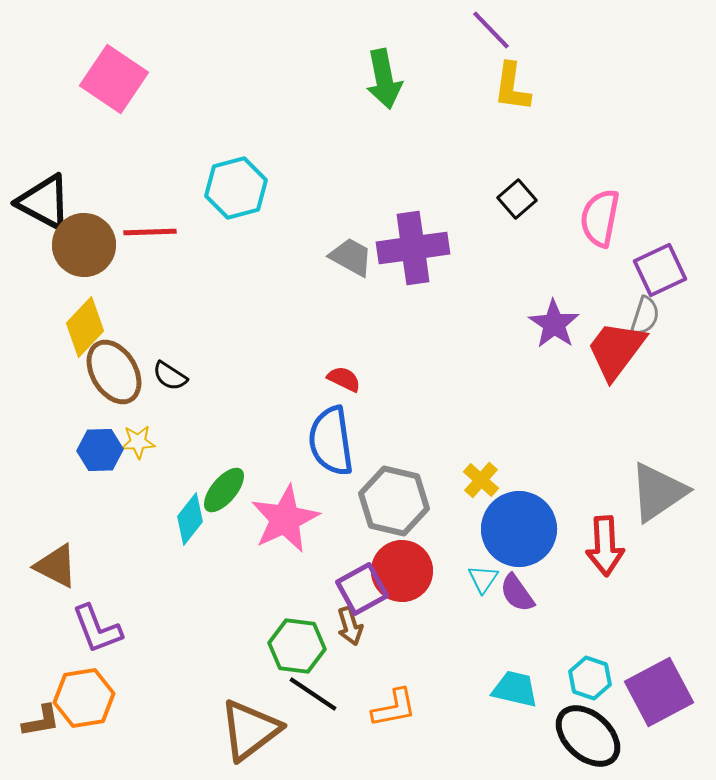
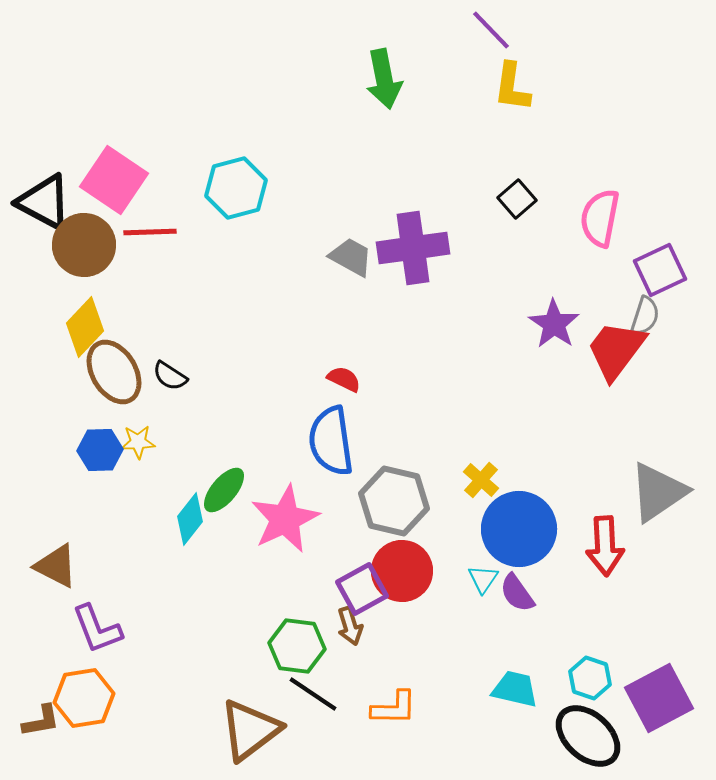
pink square at (114, 79): moved 101 px down
purple square at (659, 692): moved 6 px down
orange L-shape at (394, 708): rotated 12 degrees clockwise
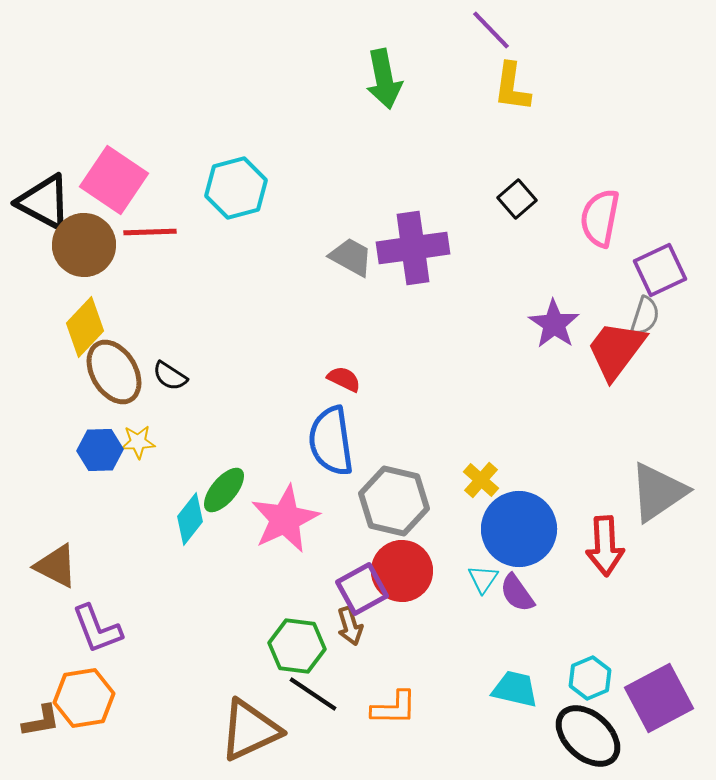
cyan hexagon at (590, 678): rotated 18 degrees clockwise
brown triangle at (250, 730): rotated 12 degrees clockwise
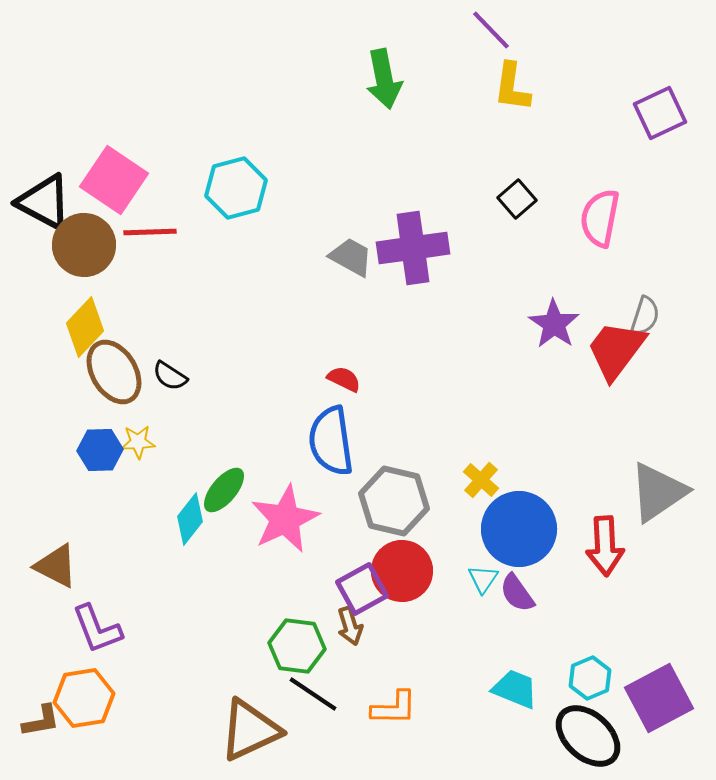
purple square at (660, 270): moved 157 px up
cyan trapezoid at (515, 689): rotated 9 degrees clockwise
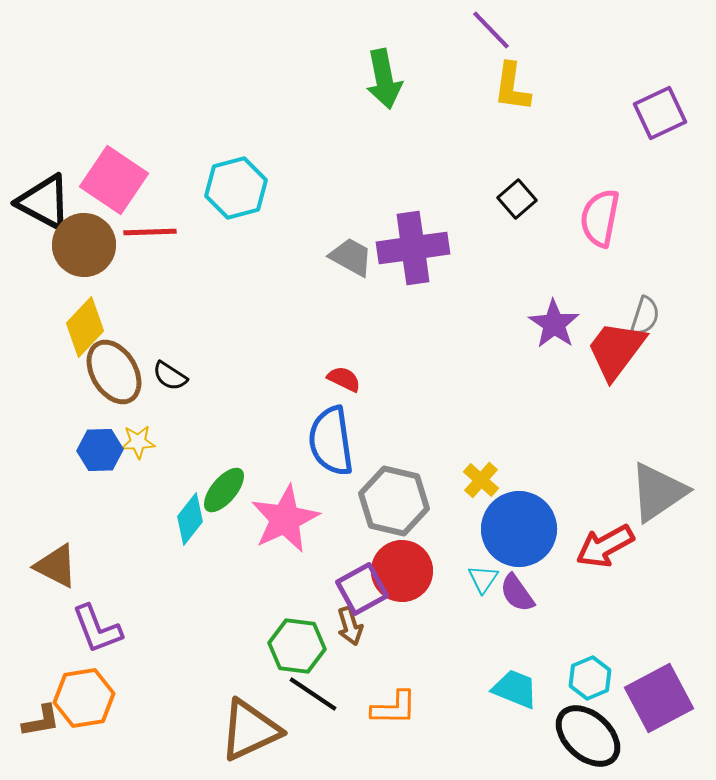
red arrow at (605, 546): rotated 64 degrees clockwise
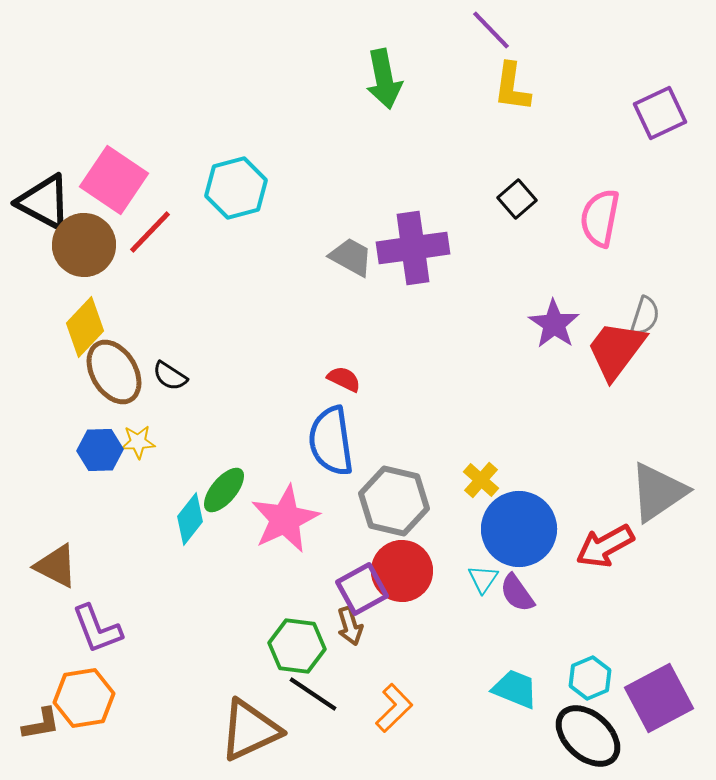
red line at (150, 232): rotated 44 degrees counterclockwise
orange L-shape at (394, 708): rotated 45 degrees counterclockwise
brown L-shape at (41, 721): moved 3 px down
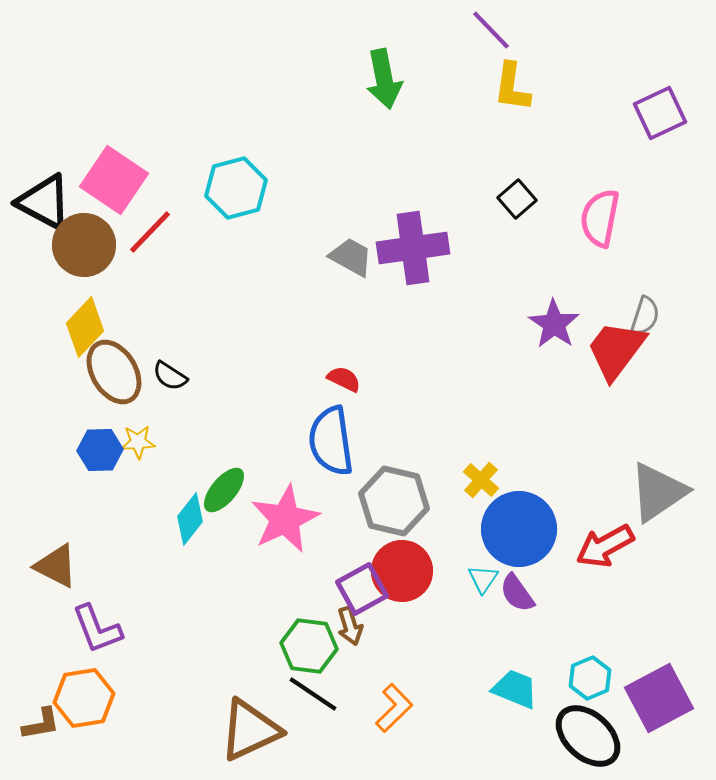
green hexagon at (297, 646): moved 12 px right
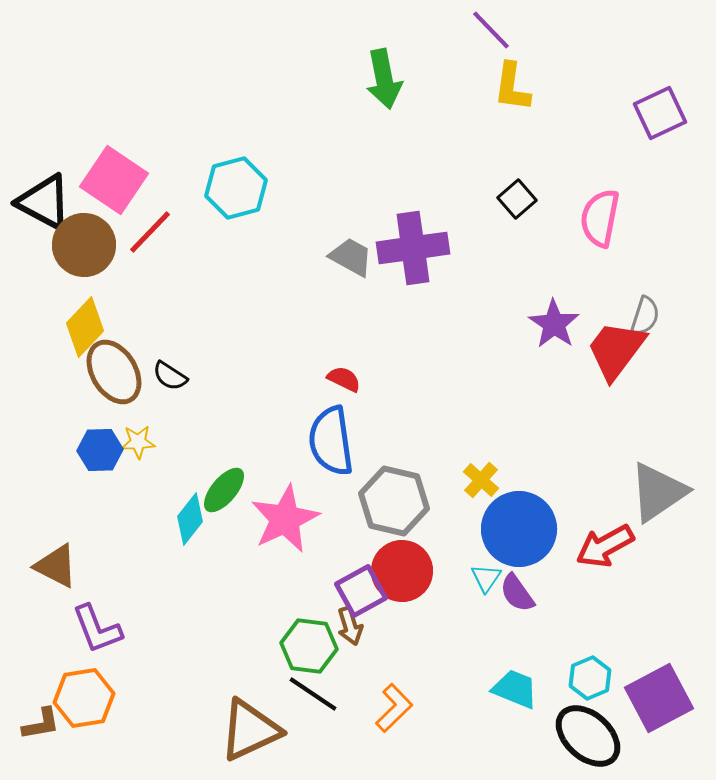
cyan triangle at (483, 579): moved 3 px right, 1 px up
purple square at (362, 589): moved 1 px left, 2 px down
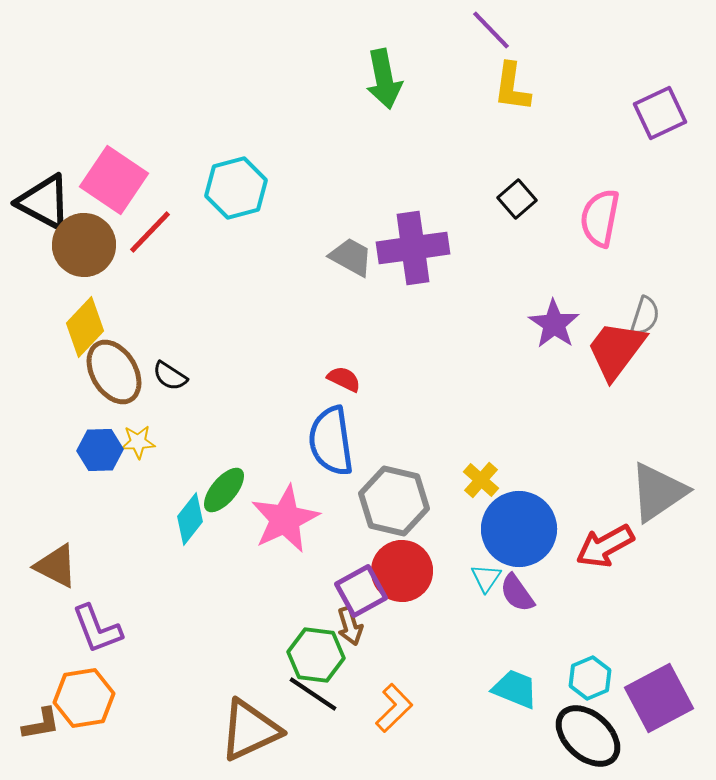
green hexagon at (309, 646): moved 7 px right, 9 px down
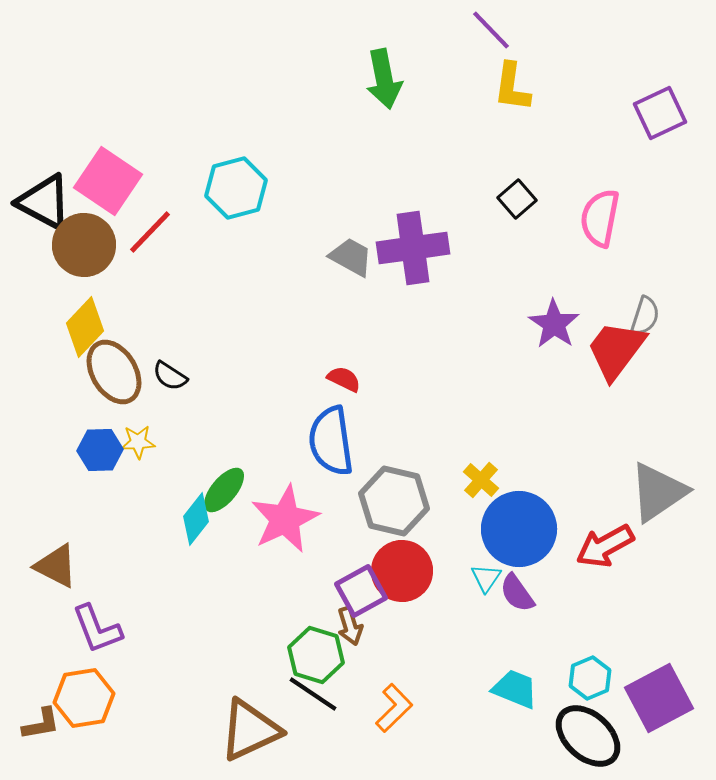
pink square at (114, 180): moved 6 px left, 1 px down
cyan diamond at (190, 519): moved 6 px right
green hexagon at (316, 655): rotated 10 degrees clockwise
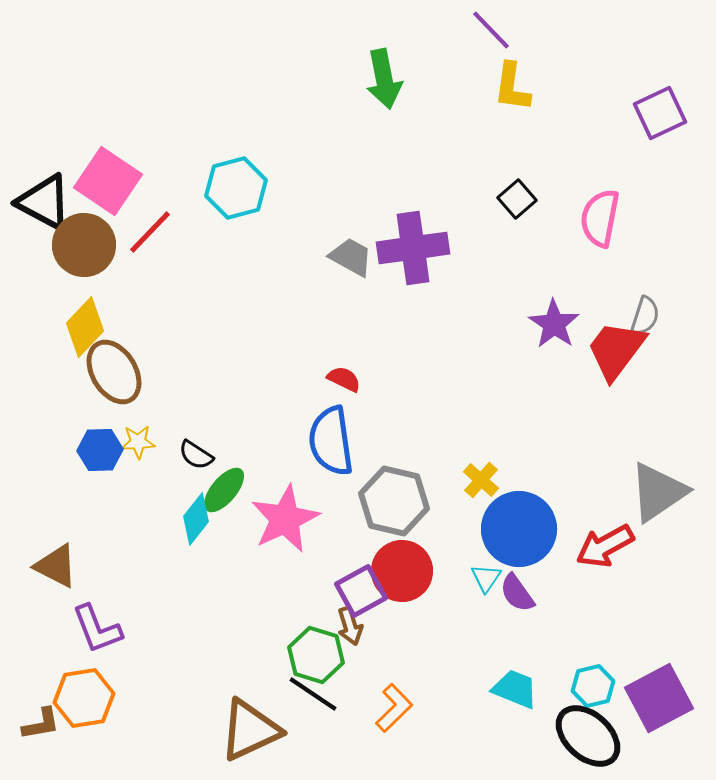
black semicircle at (170, 376): moved 26 px right, 79 px down
cyan hexagon at (590, 678): moved 3 px right, 8 px down; rotated 9 degrees clockwise
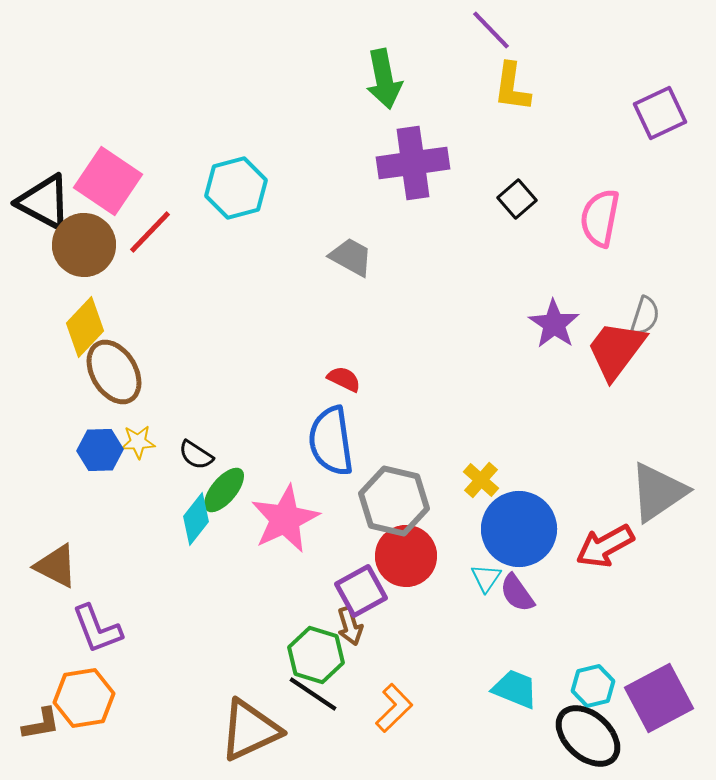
purple cross at (413, 248): moved 85 px up
red circle at (402, 571): moved 4 px right, 15 px up
